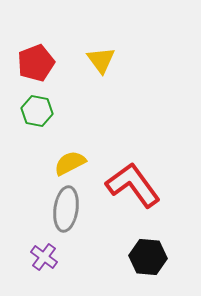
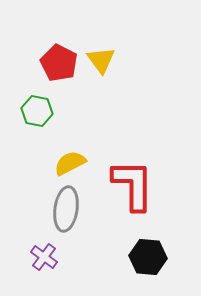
red pentagon: moved 23 px right; rotated 24 degrees counterclockwise
red L-shape: rotated 36 degrees clockwise
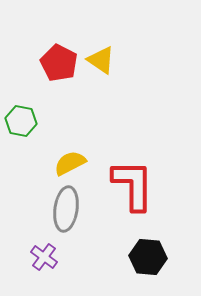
yellow triangle: rotated 20 degrees counterclockwise
green hexagon: moved 16 px left, 10 px down
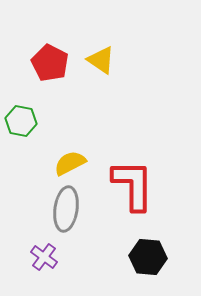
red pentagon: moved 9 px left
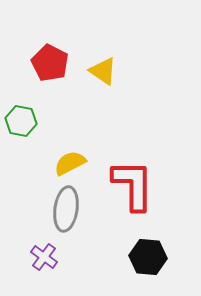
yellow triangle: moved 2 px right, 11 px down
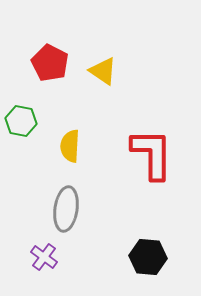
yellow semicircle: moved 17 px up; rotated 60 degrees counterclockwise
red L-shape: moved 19 px right, 31 px up
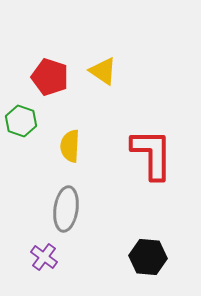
red pentagon: moved 14 px down; rotated 9 degrees counterclockwise
green hexagon: rotated 8 degrees clockwise
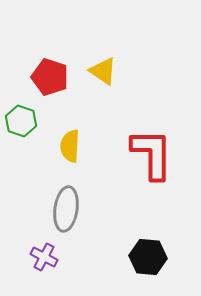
purple cross: rotated 8 degrees counterclockwise
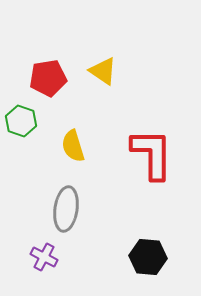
red pentagon: moved 2 px left, 1 px down; rotated 27 degrees counterclockwise
yellow semicircle: moved 3 px right; rotated 20 degrees counterclockwise
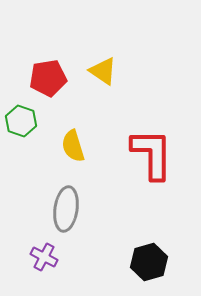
black hexagon: moved 1 px right, 5 px down; rotated 21 degrees counterclockwise
